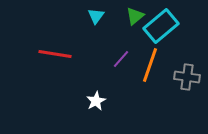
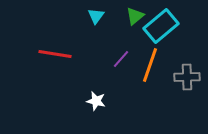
gray cross: rotated 10 degrees counterclockwise
white star: rotated 30 degrees counterclockwise
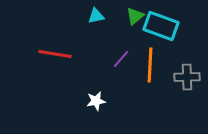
cyan triangle: rotated 42 degrees clockwise
cyan rectangle: rotated 60 degrees clockwise
orange line: rotated 16 degrees counterclockwise
white star: rotated 24 degrees counterclockwise
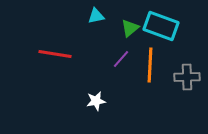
green triangle: moved 5 px left, 12 px down
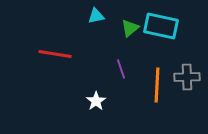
cyan rectangle: rotated 8 degrees counterclockwise
purple line: moved 10 px down; rotated 60 degrees counterclockwise
orange line: moved 7 px right, 20 px down
white star: rotated 24 degrees counterclockwise
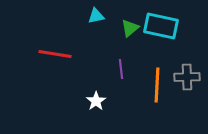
purple line: rotated 12 degrees clockwise
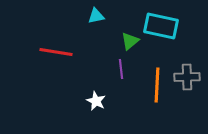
green triangle: moved 13 px down
red line: moved 1 px right, 2 px up
white star: rotated 12 degrees counterclockwise
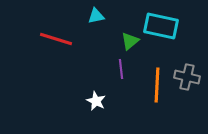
red line: moved 13 px up; rotated 8 degrees clockwise
gray cross: rotated 15 degrees clockwise
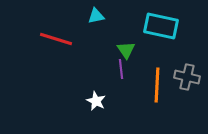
green triangle: moved 4 px left, 9 px down; rotated 24 degrees counterclockwise
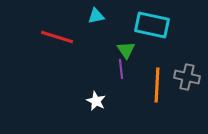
cyan rectangle: moved 9 px left, 1 px up
red line: moved 1 px right, 2 px up
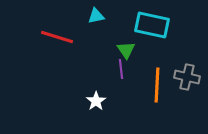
white star: rotated 12 degrees clockwise
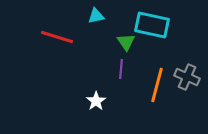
green triangle: moved 8 px up
purple line: rotated 12 degrees clockwise
gray cross: rotated 10 degrees clockwise
orange line: rotated 12 degrees clockwise
